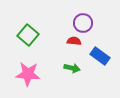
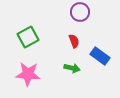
purple circle: moved 3 px left, 11 px up
green square: moved 2 px down; rotated 20 degrees clockwise
red semicircle: rotated 64 degrees clockwise
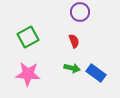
blue rectangle: moved 4 px left, 17 px down
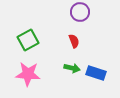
green square: moved 3 px down
blue rectangle: rotated 18 degrees counterclockwise
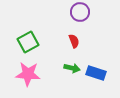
green square: moved 2 px down
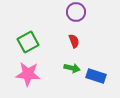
purple circle: moved 4 px left
blue rectangle: moved 3 px down
